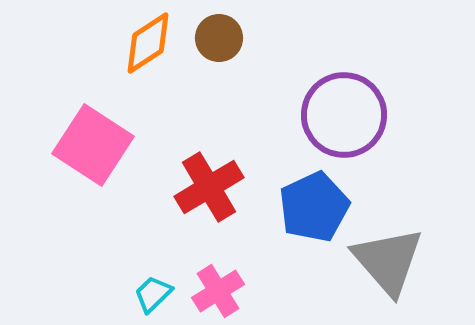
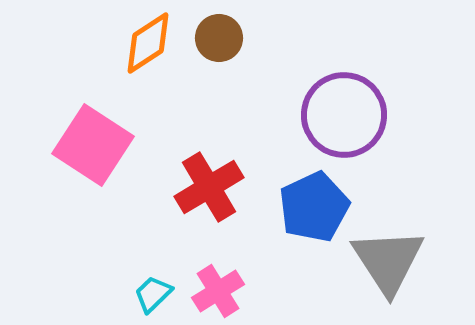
gray triangle: rotated 8 degrees clockwise
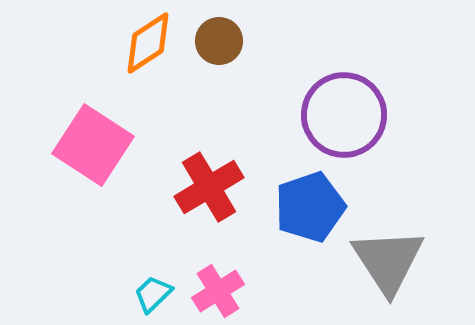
brown circle: moved 3 px down
blue pentagon: moved 4 px left; rotated 6 degrees clockwise
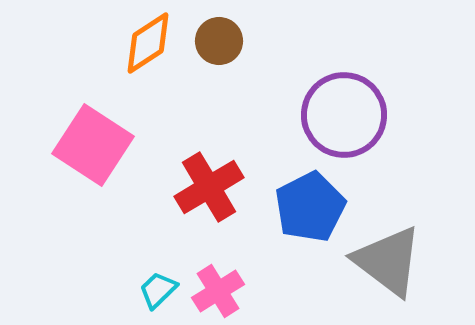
blue pentagon: rotated 8 degrees counterclockwise
gray triangle: rotated 20 degrees counterclockwise
cyan trapezoid: moved 5 px right, 4 px up
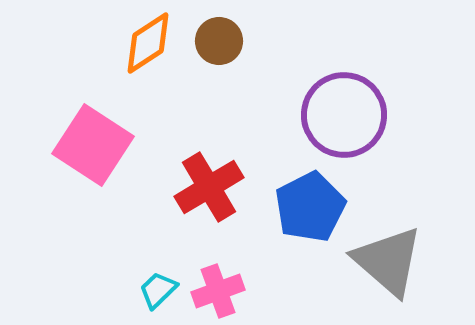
gray triangle: rotated 4 degrees clockwise
pink cross: rotated 12 degrees clockwise
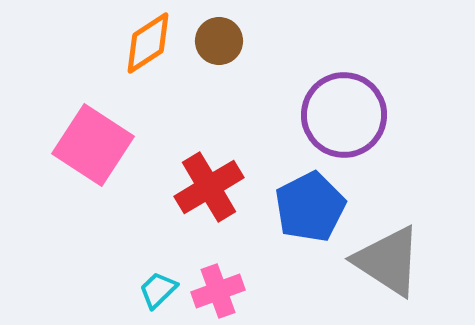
gray triangle: rotated 8 degrees counterclockwise
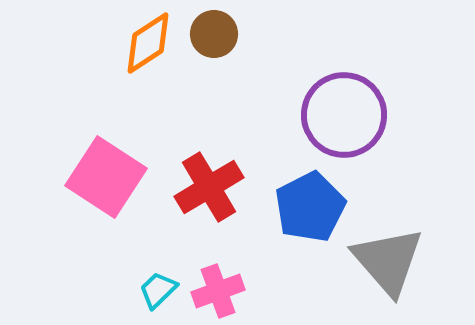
brown circle: moved 5 px left, 7 px up
pink square: moved 13 px right, 32 px down
gray triangle: rotated 16 degrees clockwise
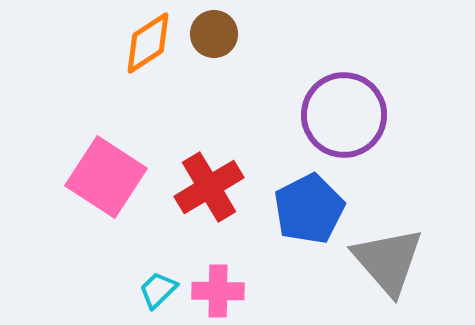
blue pentagon: moved 1 px left, 2 px down
pink cross: rotated 21 degrees clockwise
